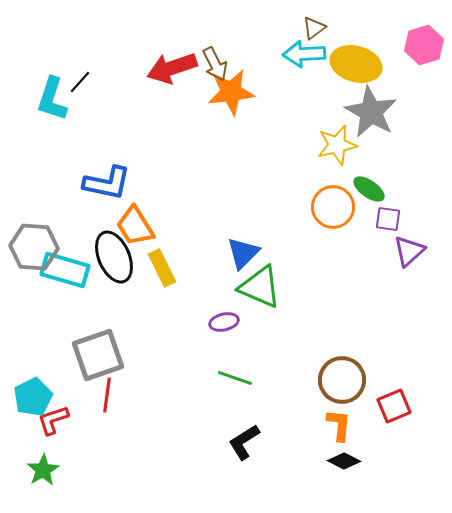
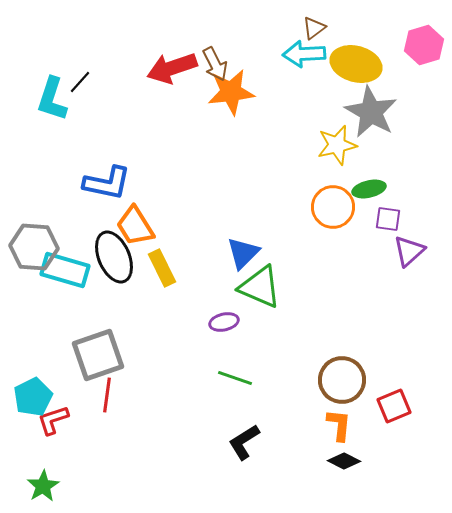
green ellipse: rotated 48 degrees counterclockwise
green star: moved 16 px down
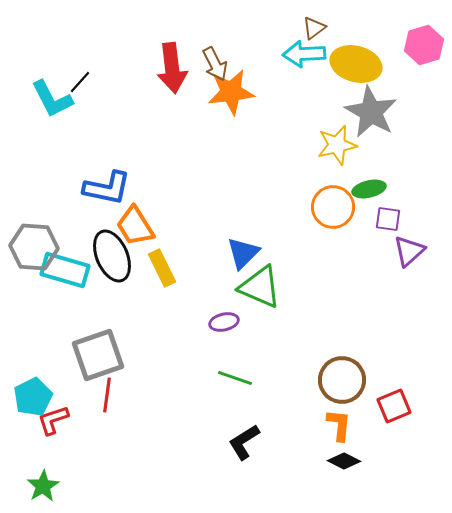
red arrow: rotated 78 degrees counterclockwise
cyan L-shape: rotated 45 degrees counterclockwise
blue L-shape: moved 5 px down
black ellipse: moved 2 px left, 1 px up
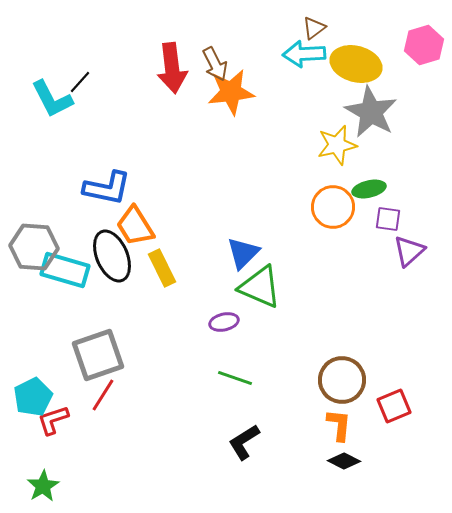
red line: moved 4 px left; rotated 24 degrees clockwise
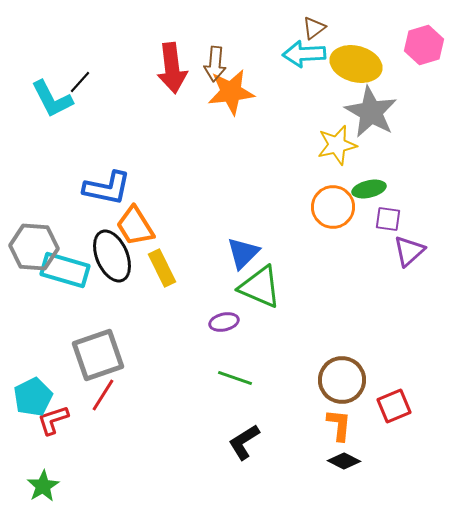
brown arrow: rotated 32 degrees clockwise
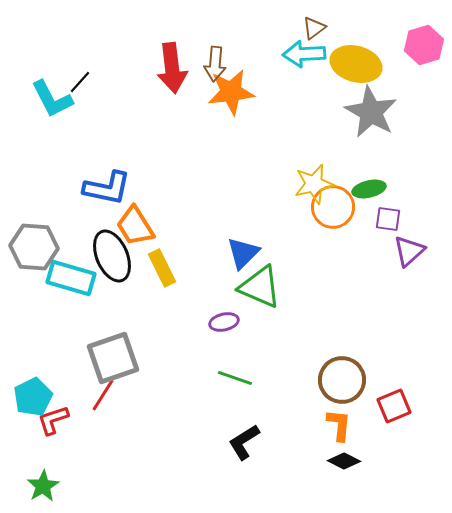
yellow star: moved 23 px left, 39 px down
cyan rectangle: moved 6 px right, 8 px down
gray square: moved 15 px right, 3 px down
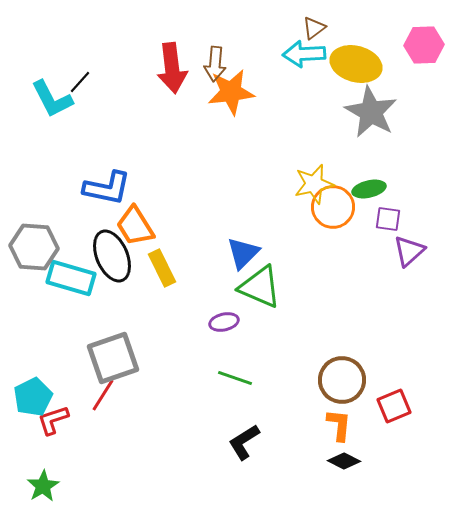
pink hexagon: rotated 15 degrees clockwise
